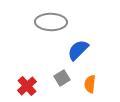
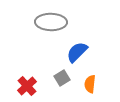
blue semicircle: moved 1 px left, 2 px down
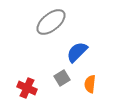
gray ellipse: rotated 40 degrees counterclockwise
red cross: moved 2 px down; rotated 24 degrees counterclockwise
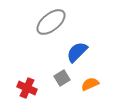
orange semicircle: rotated 60 degrees clockwise
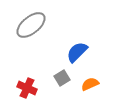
gray ellipse: moved 20 px left, 3 px down
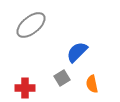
orange semicircle: moved 2 px right; rotated 78 degrees counterclockwise
red cross: moved 2 px left; rotated 24 degrees counterclockwise
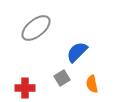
gray ellipse: moved 5 px right, 3 px down
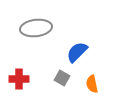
gray ellipse: rotated 32 degrees clockwise
gray square: rotated 28 degrees counterclockwise
red cross: moved 6 px left, 9 px up
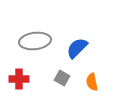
gray ellipse: moved 1 px left, 13 px down
blue semicircle: moved 4 px up
orange semicircle: moved 2 px up
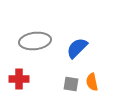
gray square: moved 9 px right, 6 px down; rotated 21 degrees counterclockwise
